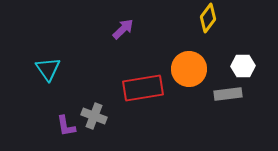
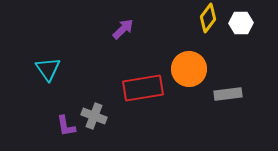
white hexagon: moved 2 px left, 43 px up
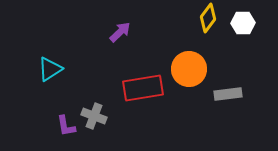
white hexagon: moved 2 px right
purple arrow: moved 3 px left, 3 px down
cyan triangle: moved 2 px right; rotated 32 degrees clockwise
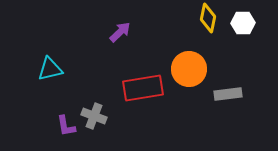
yellow diamond: rotated 24 degrees counterclockwise
cyan triangle: rotated 20 degrees clockwise
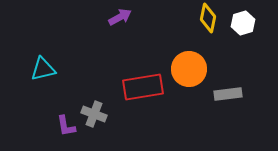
white hexagon: rotated 15 degrees counterclockwise
purple arrow: moved 15 px up; rotated 15 degrees clockwise
cyan triangle: moved 7 px left
red rectangle: moved 1 px up
gray cross: moved 2 px up
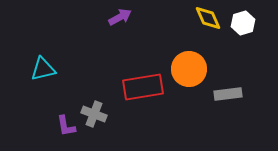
yellow diamond: rotated 36 degrees counterclockwise
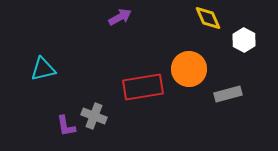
white hexagon: moved 1 px right, 17 px down; rotated 15 degrees counterclockwise
gray rectangle: rotated 8 degrees counterclockwise
gray cross: moved 2 px down
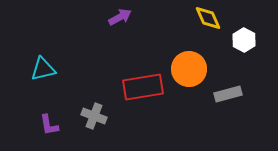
purple L-shape: moved 17 px left, 1 px up
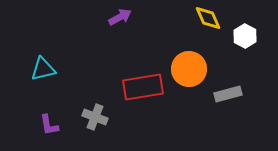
white hexagon: moved 1 px right, 4 px up
gray cross: moved 1 px right, 1 px down
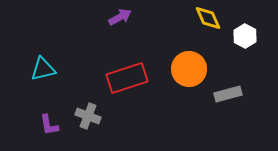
red rectangle: moved 16 px left, 9 px up; rotated 9 degrees counterclockwise
gray cross: moved 7 px left, 1 px up
